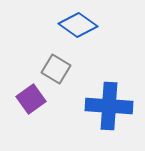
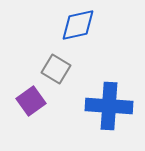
blue diamond: rotated 48 degrees counterclockwise
purple square: moved 2 px down
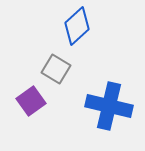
blue diamond: moved 1 px left, 1 px down; rotated 30 degrees counterclockwise
blue cross: rotated 9 degrees clockwise
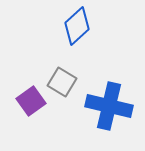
gray square: moved 6 px right, 13 px down
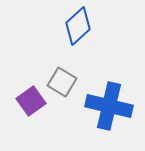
blue diamond: moved 1 px right
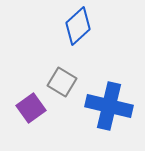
purple square: moved 7 px down
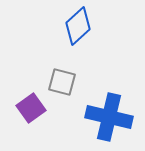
gray square: rotated 16 degrees counterclockwise
blue cross: moved 11 px down
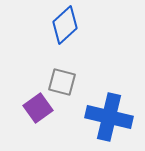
blue diamond: moved 13 px left, 1 px up
purple square: moved 7 px right
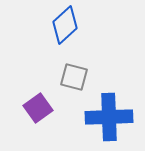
gray square: moved 12 px right, 5 px up
blue cross: rotated 15 degrees counterclockwise
